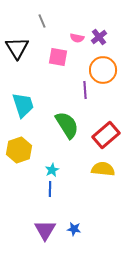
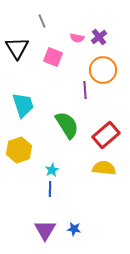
pink square: moved 5 px left; rotated 12 degrees clockwise
yellow semicircle: moved 1 px right, 1 px up
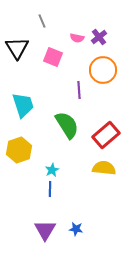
purple line: moved 6 px left
blue star: moved 2 px right
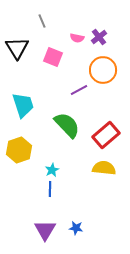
purple line: rotated 66 degrees clockwise
green semicircle: rotated 12 degrees counterclockwise
blue star: moved 1 px up
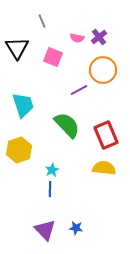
red rectangle: rotated 72 degrees counterclockwise
purple triangle: rotated 15 degrees counterclockwise
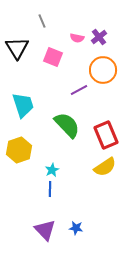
yellow semicircle: moved 1 px right, 1 px up; rotated 140 degrees clockwise
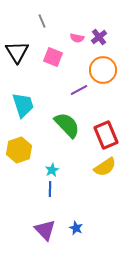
black triangle: moved 4 px down
blue star: rotated 16 degrees clockwise
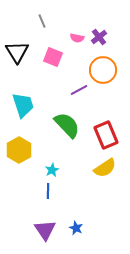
yellow hexagon: rotated 10 degrees counterclockwise
yellow semicircle: moved 1 px down
blue line: moved 2 px left, 2 px down
purple triangle: rotated 10 degrees clockwise
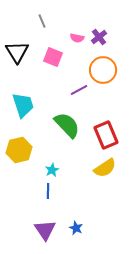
yellow hexagon: rotated 15 degrees clockwise
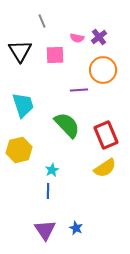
black triangle: moved 3 px right, 1 px up
pink square: moved 2 px right, 2 px up; rotated 24 degrees counterclockwise
purple line: rotated 24 degrees clockwise
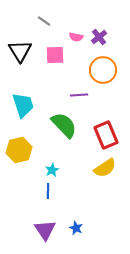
gray line: moved 2 px right; rotated 32 degrees counterclockwise
pink semicircle: moved 1 px left, 1 px up
purple line: moved 5 px down
green semicircle: moved 3 px left
